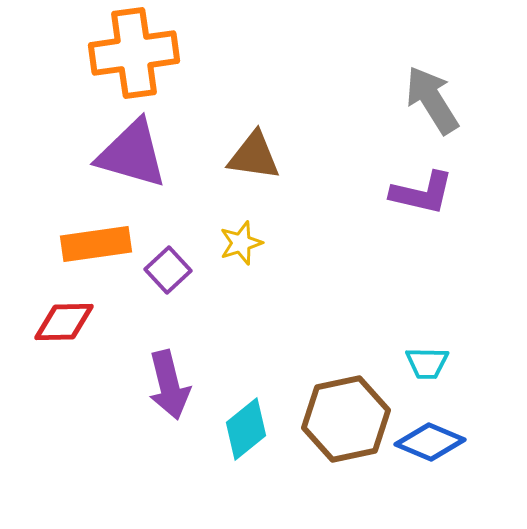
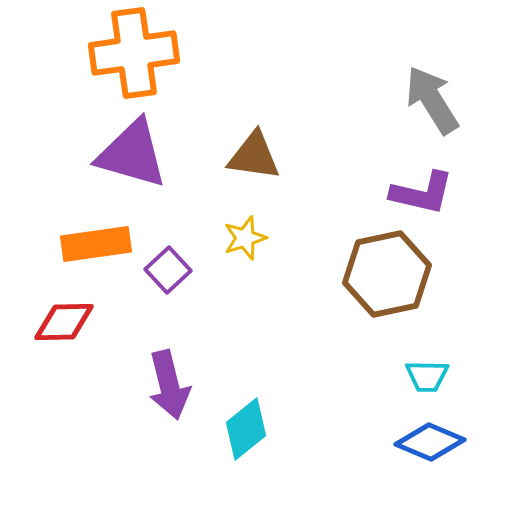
yellow star: moved 4 px right, 5 px up
cyan trapezoid: moved 13 px down
brown hexagon: moved 41 px right, 145 px up
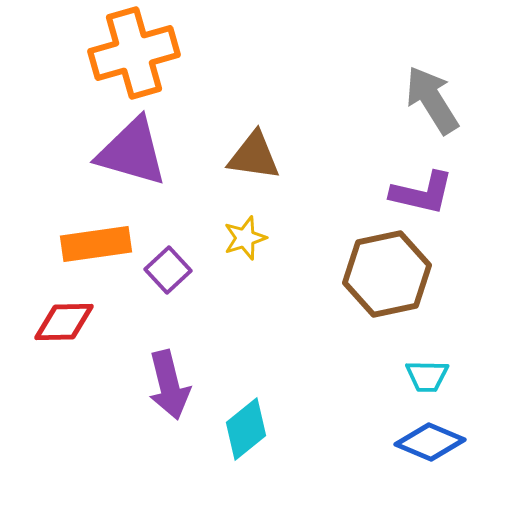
orange cross: rotated 8 degrees counterclockwise
purple triangle: moved 2 px up
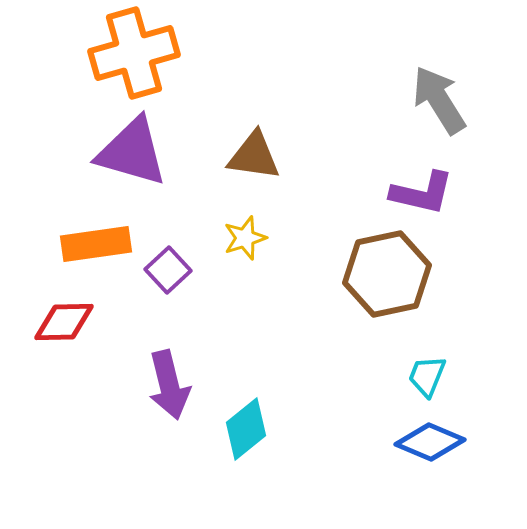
gray arrow: moved 7 px right
cyan trapezoid: rotated 111 degrees clockwise
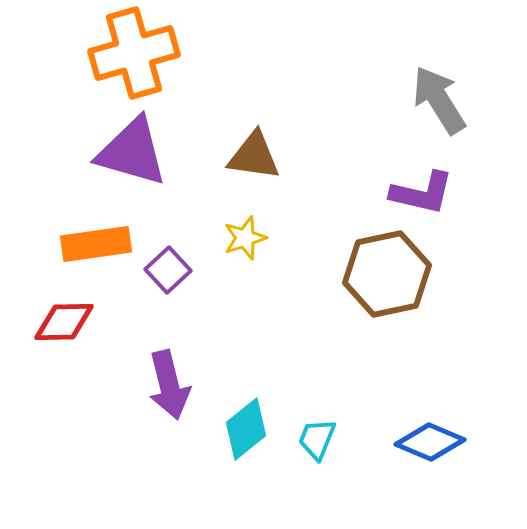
cyan trapezoid: moved 110 px left, 63 px down
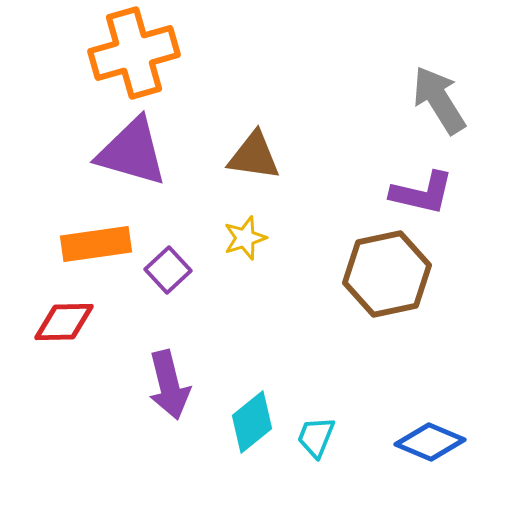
cyan diamond: moved 6 px right, 7 px up
cyan trapezoid: moved 1 px left, 2 px up
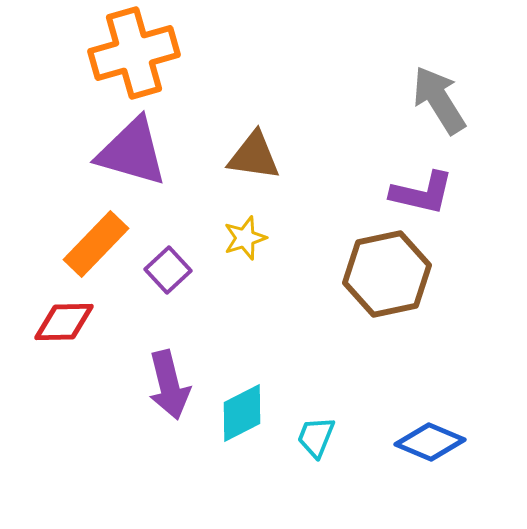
orange rectangle: rotated 38 degrees counterclockwise
cyan diamond: moved 10 px left, 9 px up; rotated 12 degrees clockwise
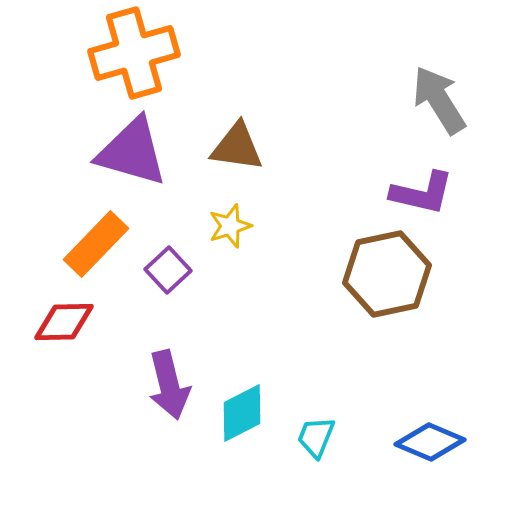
brown triangle: moved 17 px left, 9 px up
yellow star: moved 15 px left, 12 px up
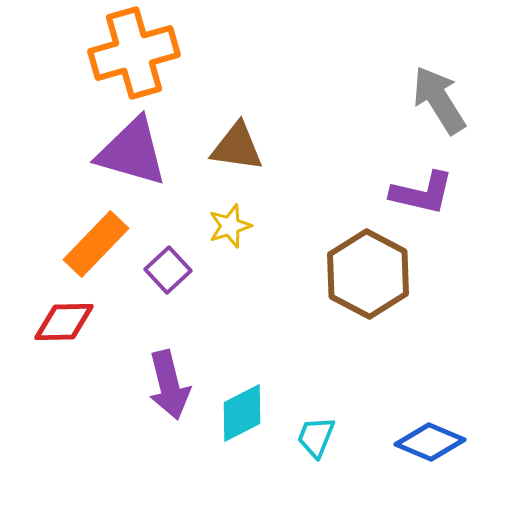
brown hexagon: moved 19 px left; rotated 20 degrees counterclockwise
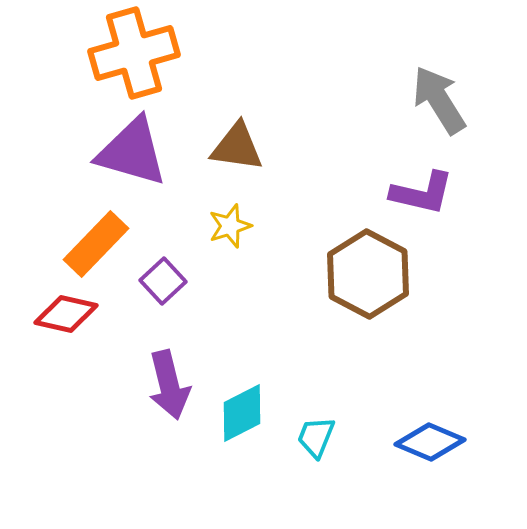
purple square: moved 5 px left, 11 px down
red diamond: moved 2 px right, 8 px up; rotated 14 degrees clockwise
